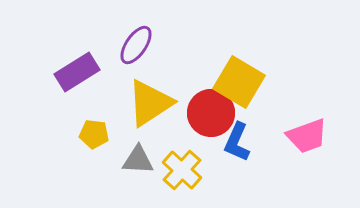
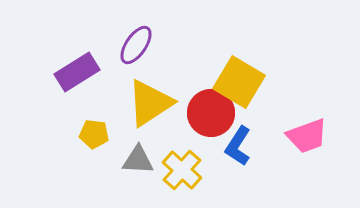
blue L-shape: moved 1 px right, 4 px down; rotated 9 degrees clockwise
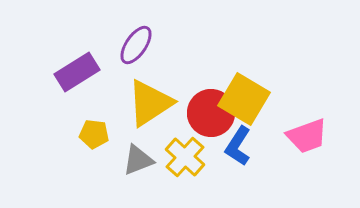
yellow square: moved 5 px right, 17 px down
gray triangle: rotated 24 degrees counterclockwise
yellow cross: moved 3 px right, 13 px up
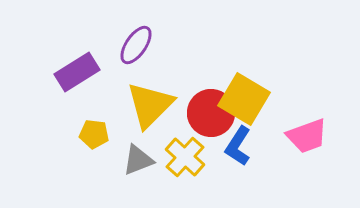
yellow triangle: moved 2 px down; rotated 12 degrees counterclockwise
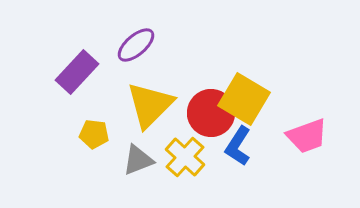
purple ellipse: rotated 15 degrees clockwise
purple rectangle: rotated 15 degrees counterclockwise
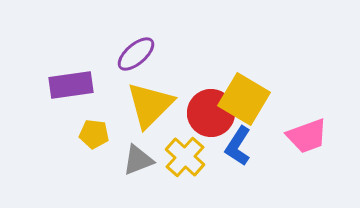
purple ellipse: moved 9 px down
purple rectangle: moved 6 px left, 13 px down; rotated 39 degrees clockwise
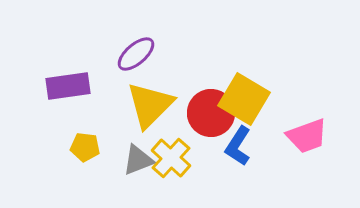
purple rectangle: moved 3 px left, 1 px down
yellow pentagon: moved 9 px left, 13 px down
yellow cross: moved 14 px left, 1 px down
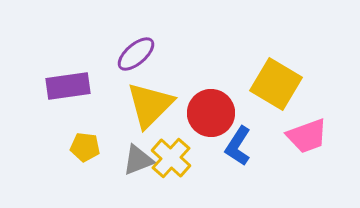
yellow square: moved 32 px right, 15 px up
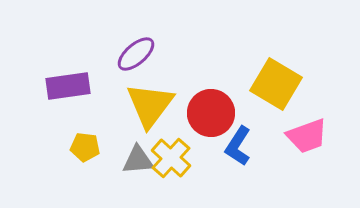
yellow triangle: rotated 8 degrees counterclockwise
gray triangle: rotated 16 degrees clockwise
